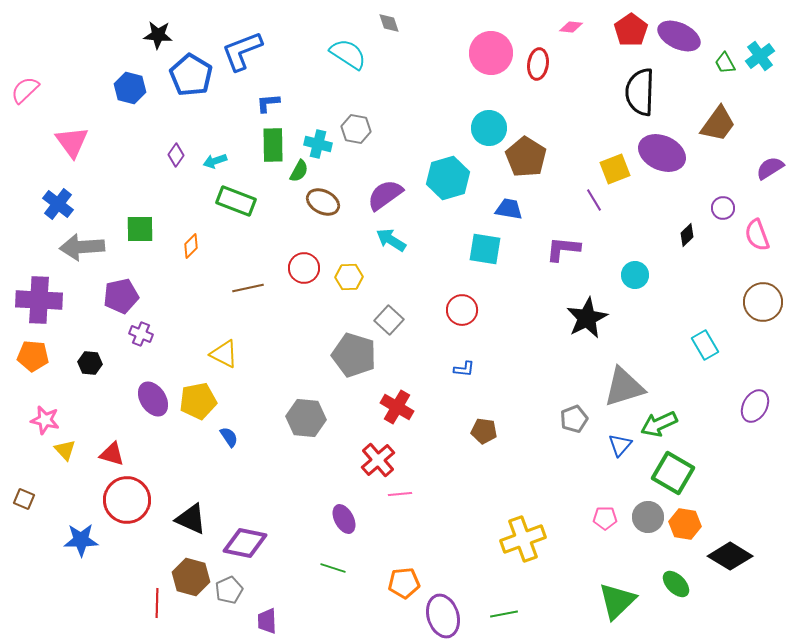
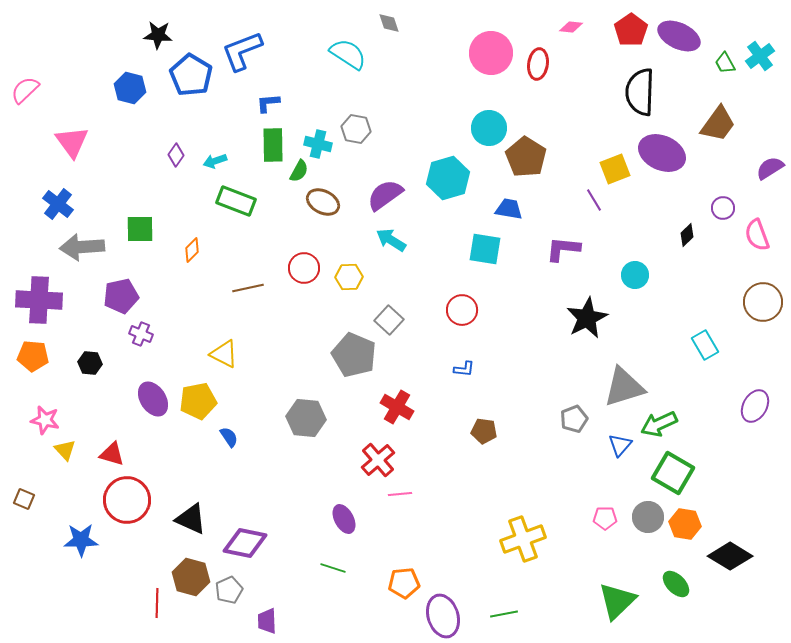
orange diamond at (191, 246): moved 1 px right, 4 px down
gray pentagon at (354, 355): rotated 6 degrees clockwise
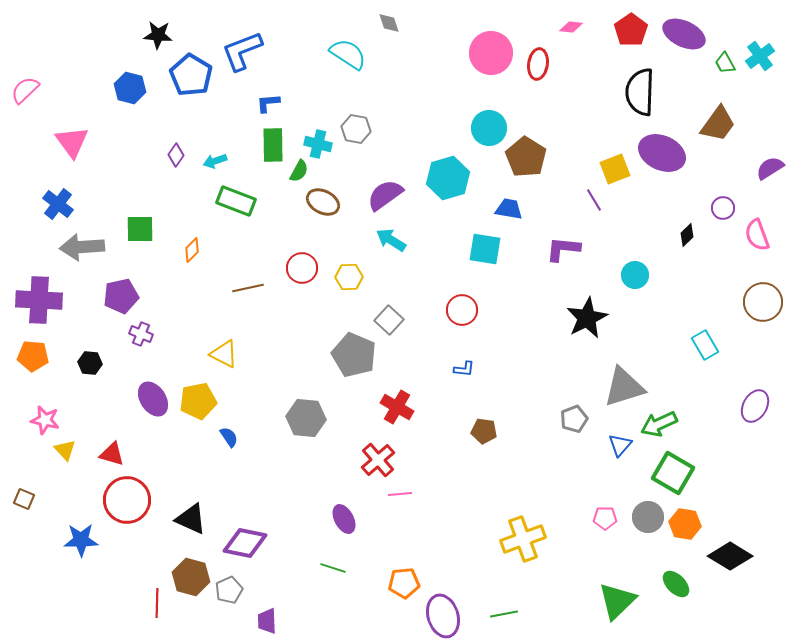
purple ellipse at (679, 36): moved 5 px right, 2 px up
red circle at (304, 268): moved 2 px left
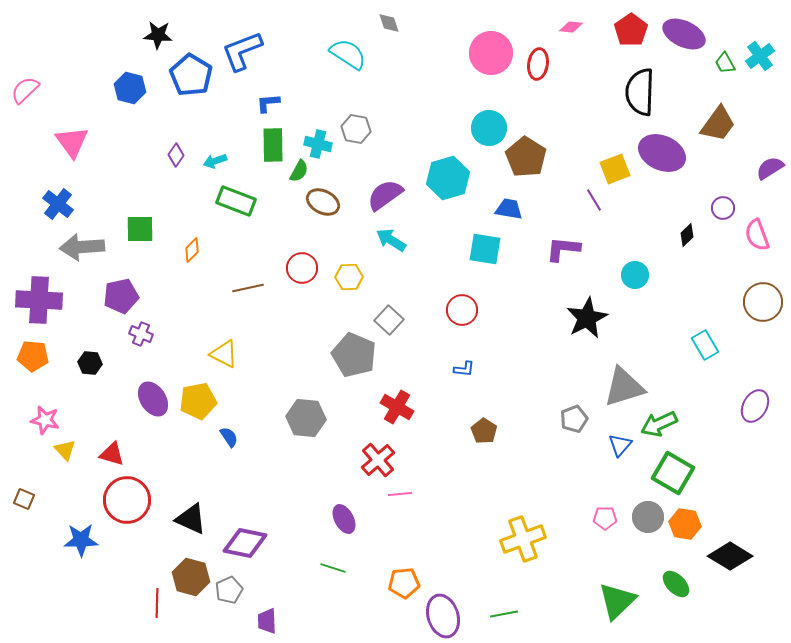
brown pentagon at (484, 431): rotated 25 degrees clockwise
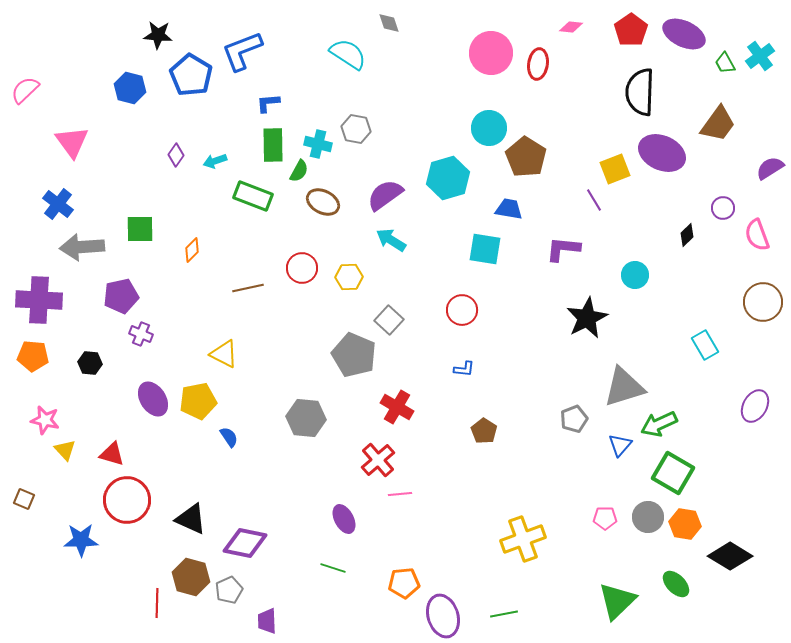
green rectangle at (236, 201): moved 17 px right, 5 px up
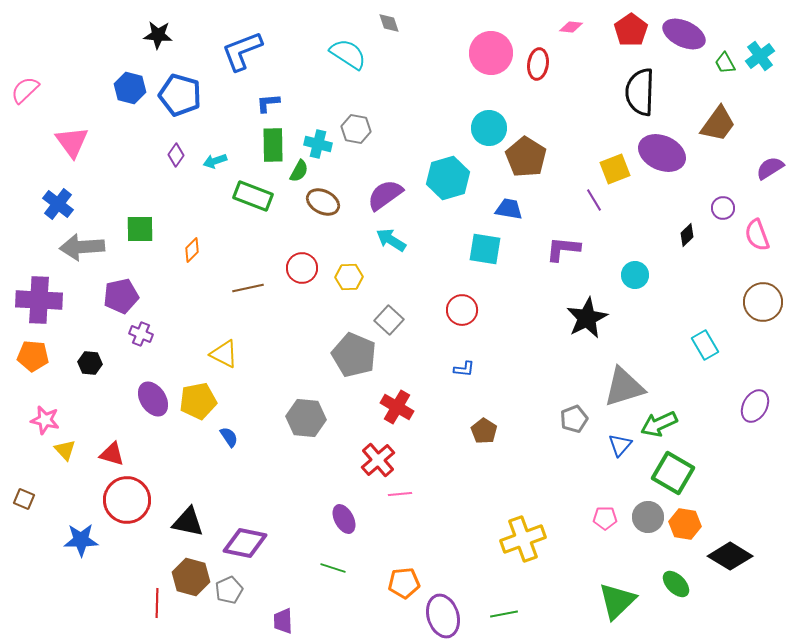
blue pentagon at (191, 75): moved 11 px left, 20 px down; rotated 15 degrees counterclockwise
black triangle at (191, 519): moved 3 px left, 3 px down; rotated 12 degrees counterclockwise
purple trapezoid at (267, 621): moved 16 px right
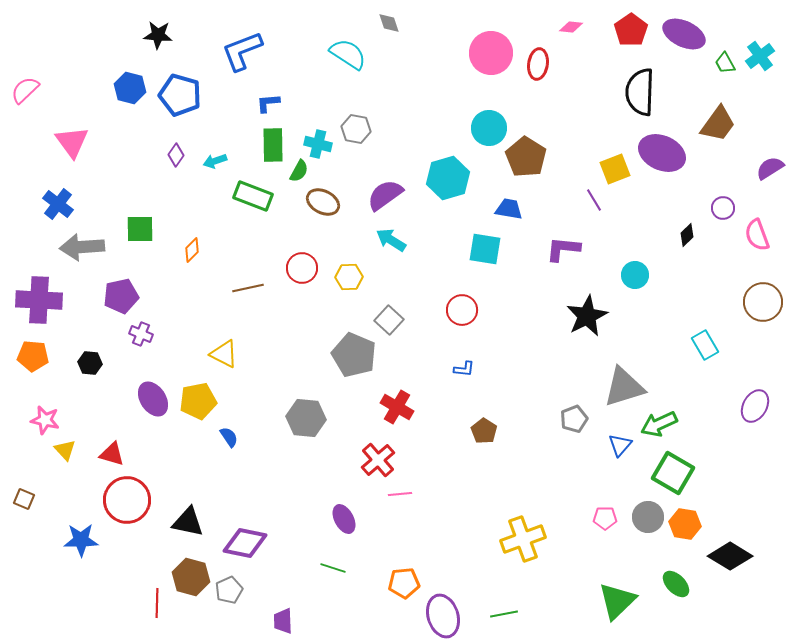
black star at (587, 318): moved 2 px up
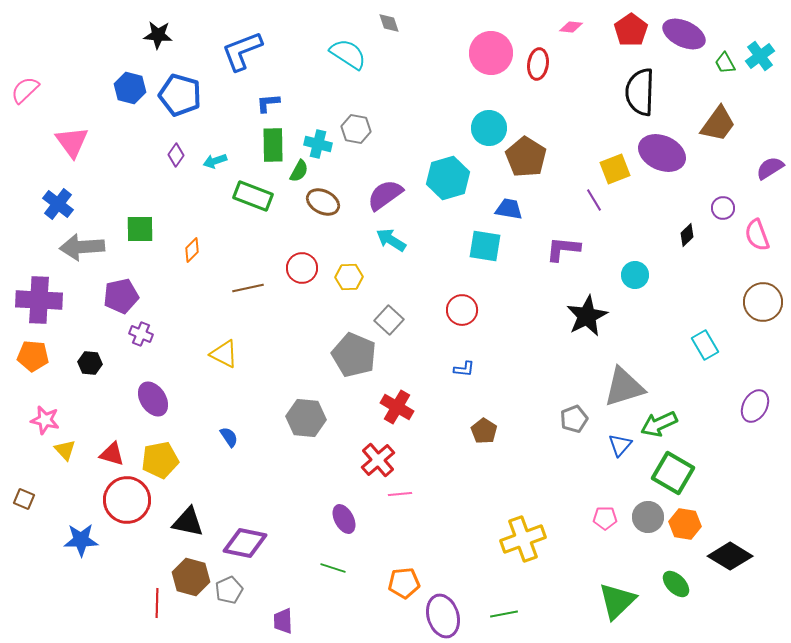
cyan square at (485, 249): moved 3 px up
yellow pentagon at (198, 401): moved 38 px left, 59 px down
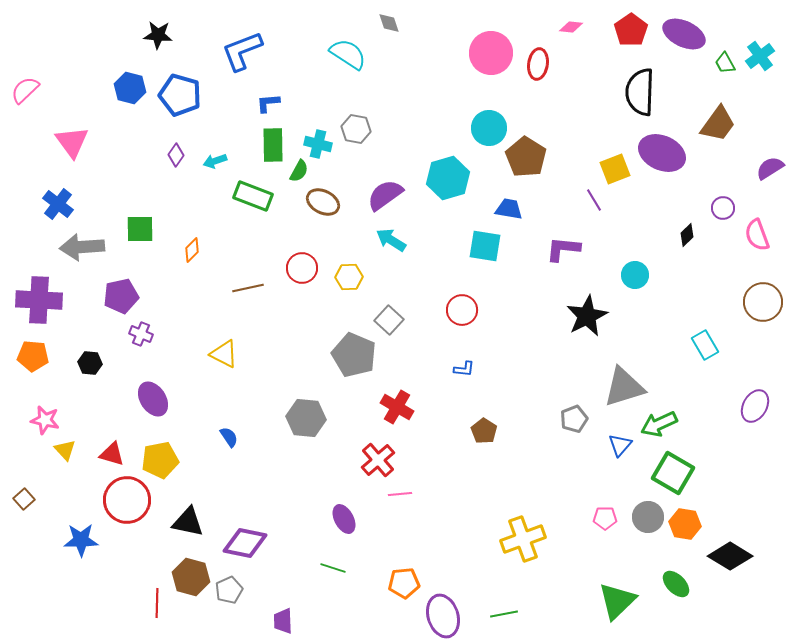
brown square at (24, 499): rotated 25 degrees clockwise
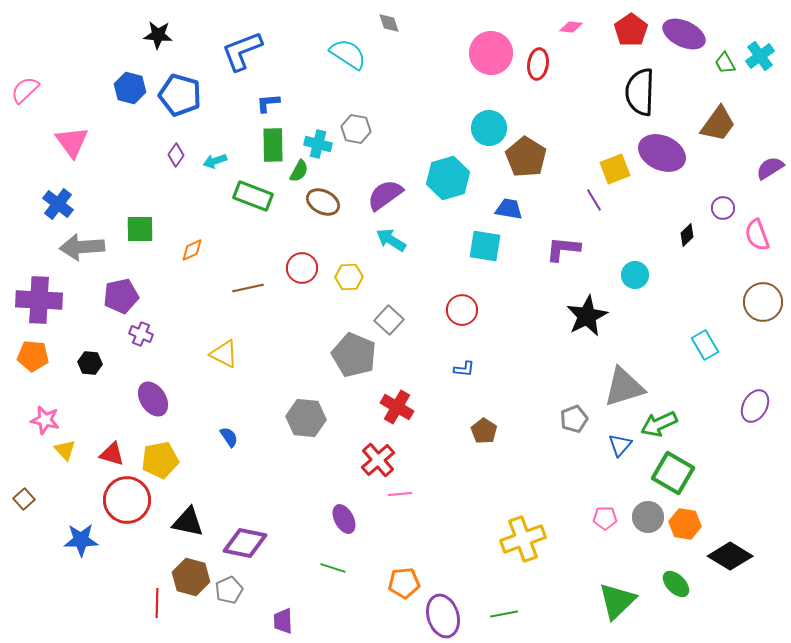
orange diamond at (192, 250): rotated 20 degrees clockwise
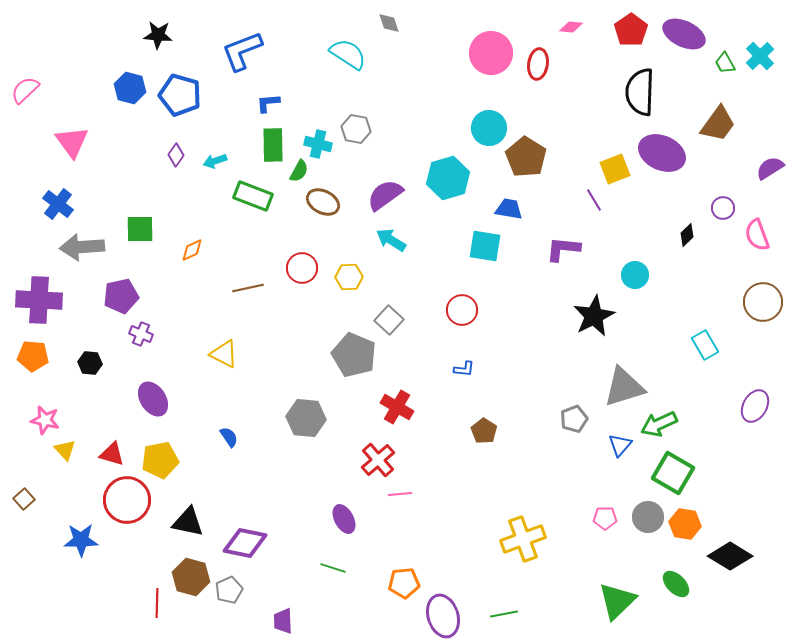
cyan cross at (760, 56): rotated 8 degrees counterclockwise
black star at (587, 316): moved 7 px right
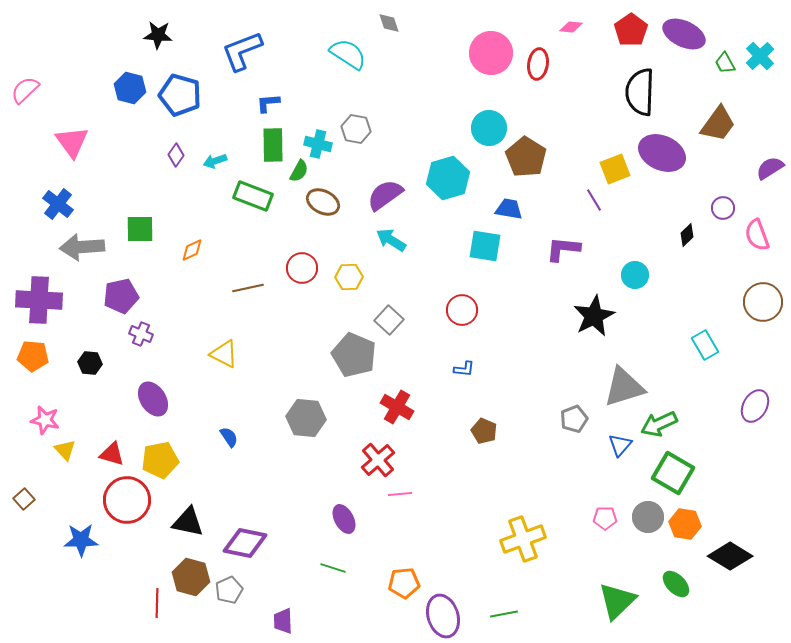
brown pentagon at (484, 431): rotated 10 degrees counterclockwise
